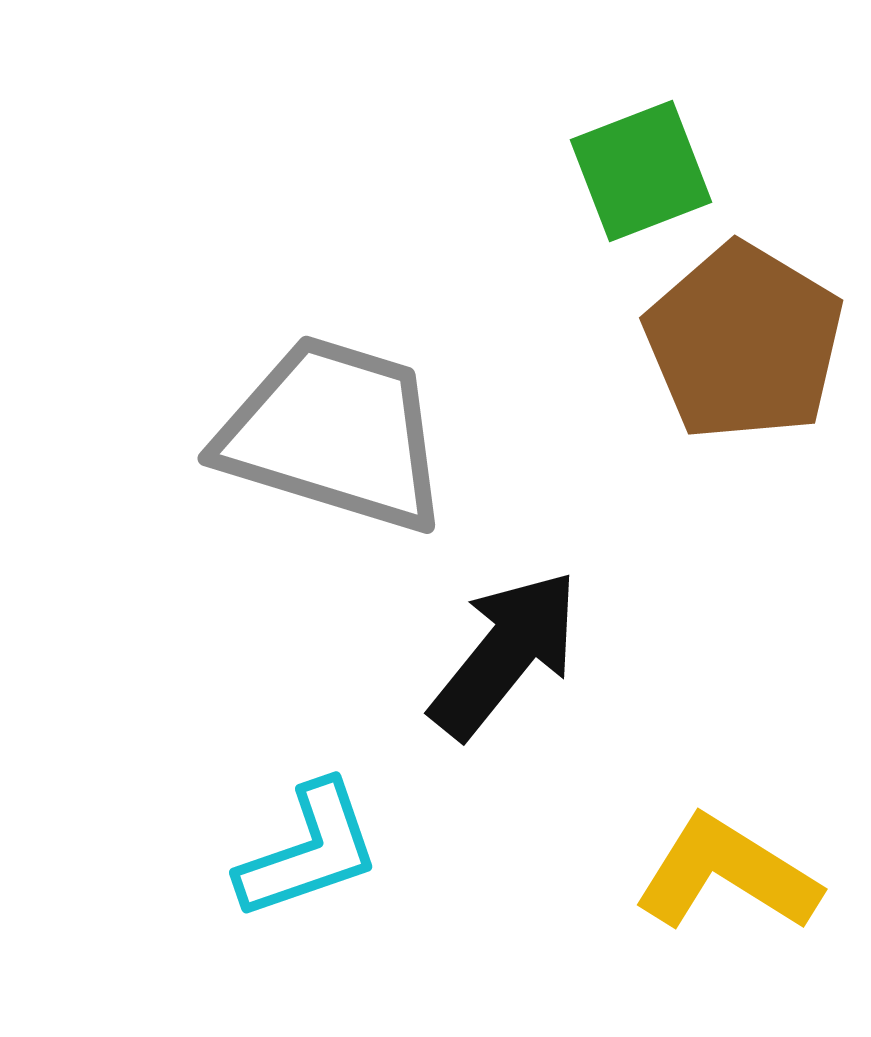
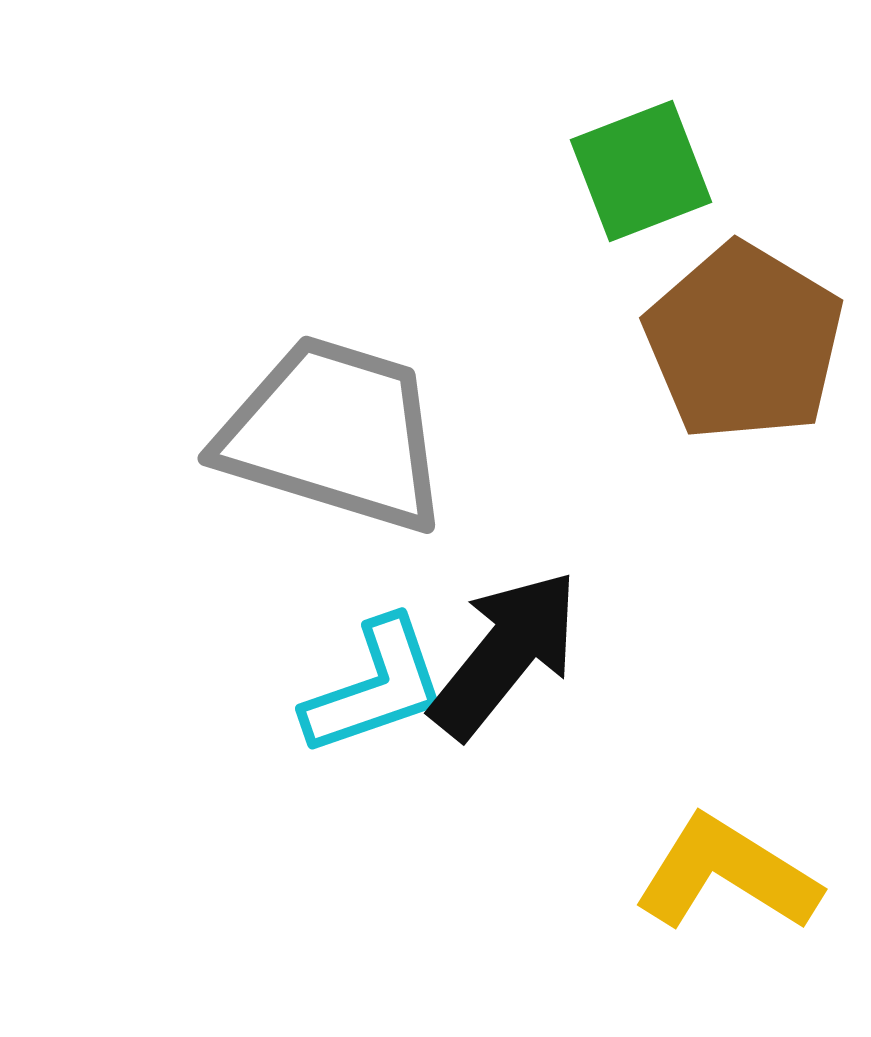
cyan L-shape: moved 66 px right, 164 px up
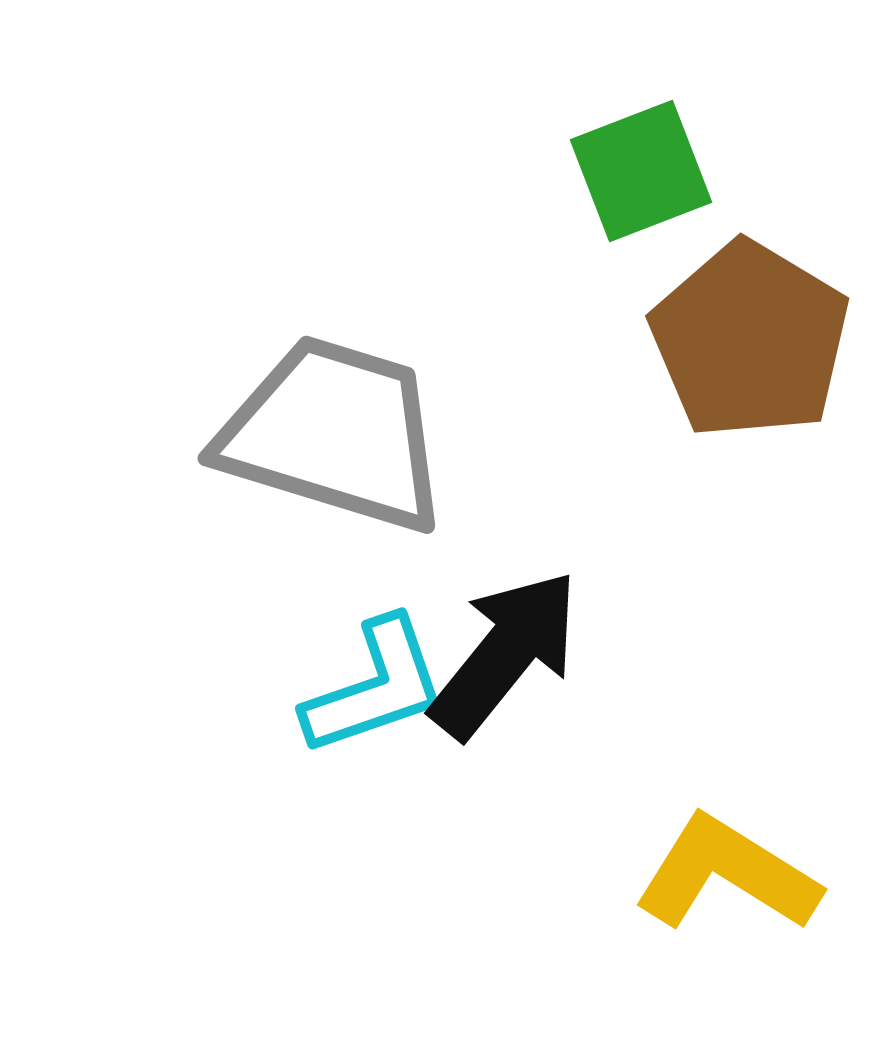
brown pentagon: moved 6 px right, 2 px up
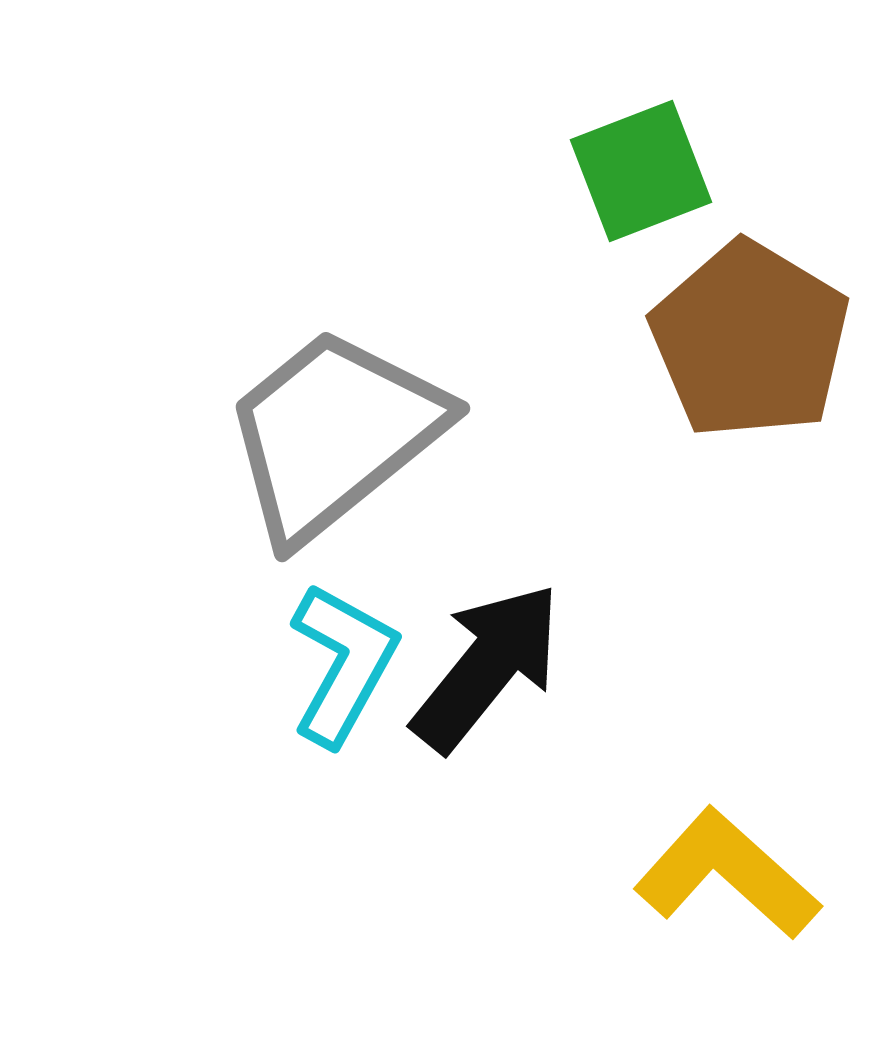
gray trapezoid: rotated 56 degrees counterclockwise
black arrow: moved 18 px left, 13 px down
cyan L-shape: moved 32 px left, 23 px up; rotated 42 degrees counterclockwise
yellow L-shape: rotated 10 degrees clockwise
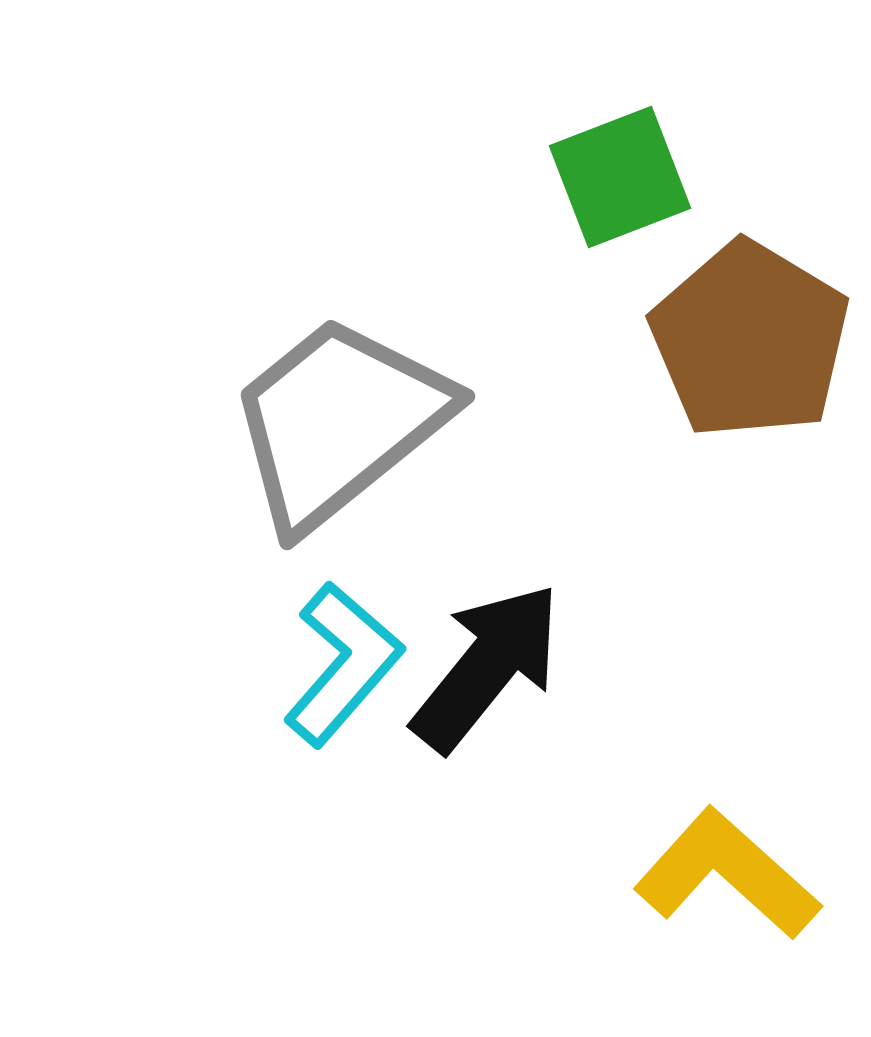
green square: moved 21 px left, 6 px down
gray trapezoid: moved 5 px right, 12 px up
cyan L-shape: rotated 12 degrees clockwise
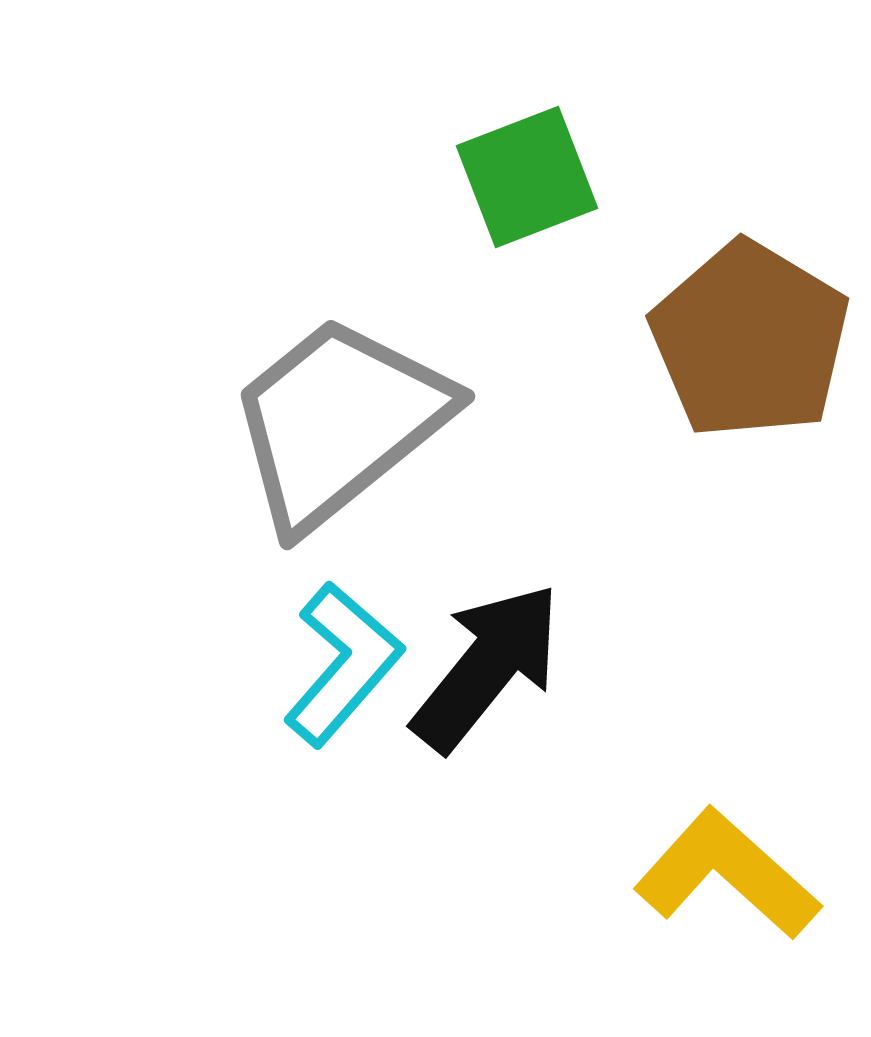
green square: moved 93 px left
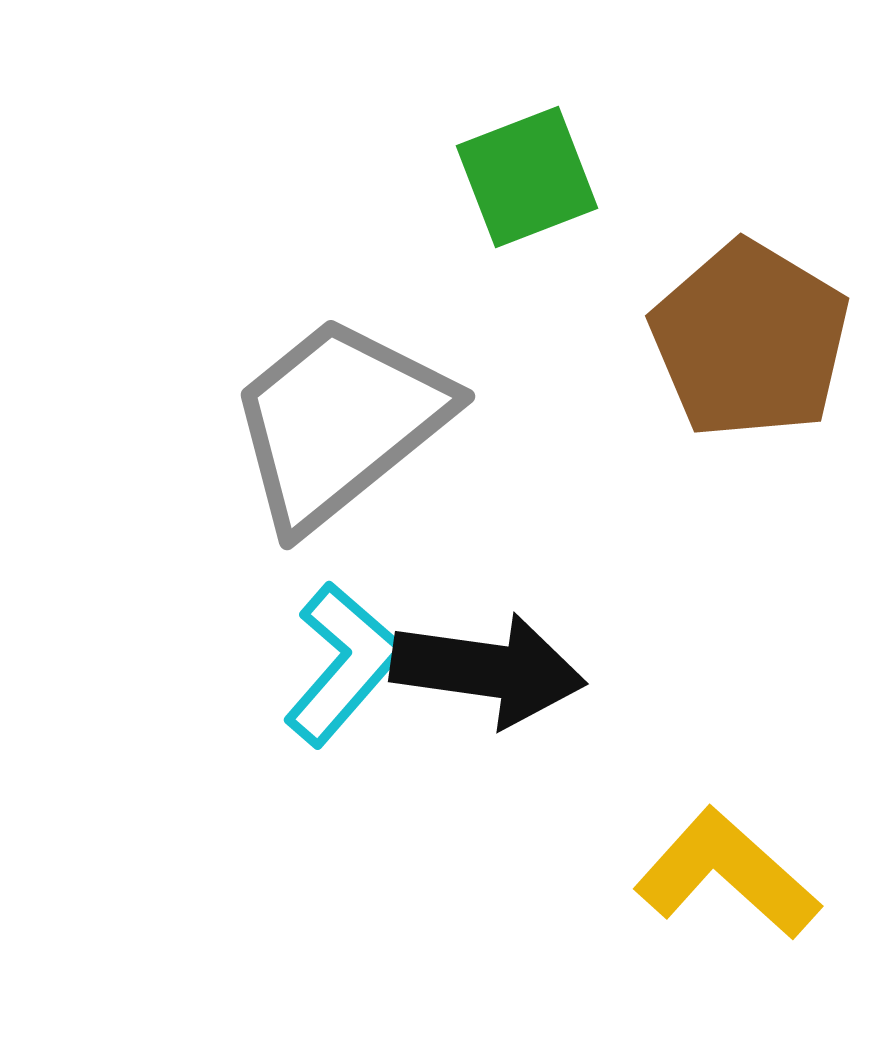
black arrow: moved 1 px right, 3 px down; rotated 59 degrees clockwise
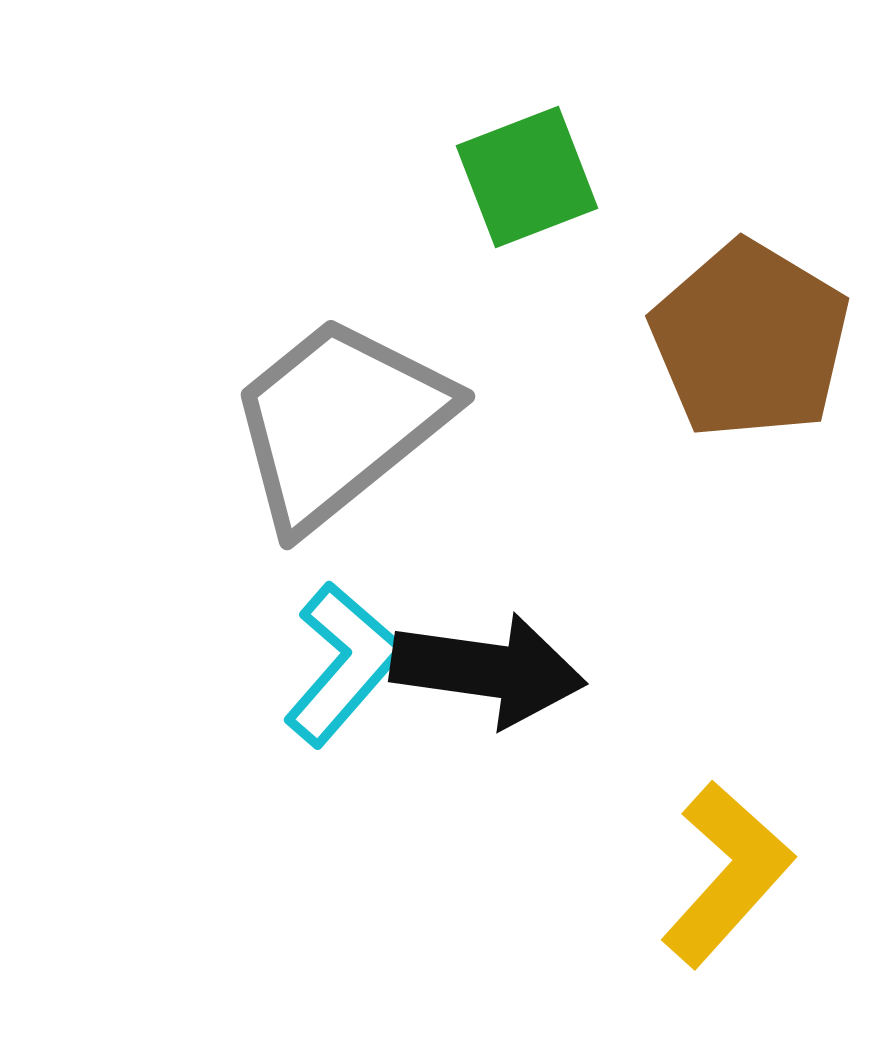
yellow L-shape: rotated 90 degrees clockwise
